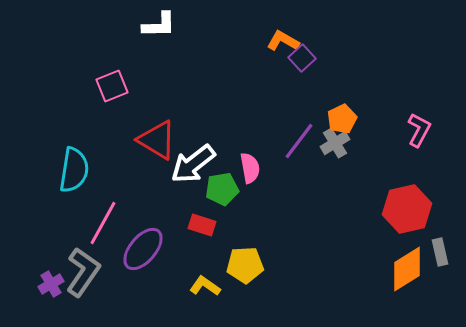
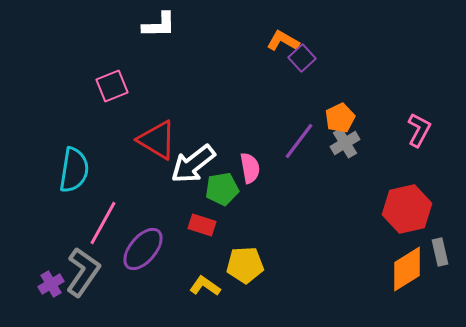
orange pentagon: moved 2 px left, 1 px up
gray cross: moved 10 px right
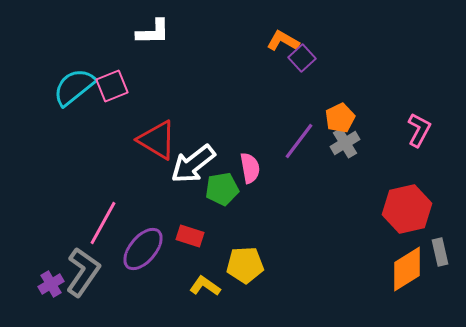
white L-shape: moved 6 px left, 7 px down
cyan semicircle: moved 83 px up; rotated 138 degrees counterclockwise
red rectangle: moved 12 px left, 11 px down
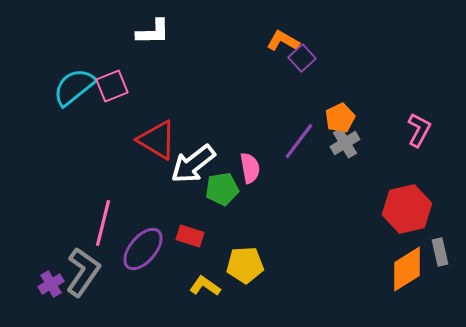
pink line: rotated 15 degrees counterclockwise
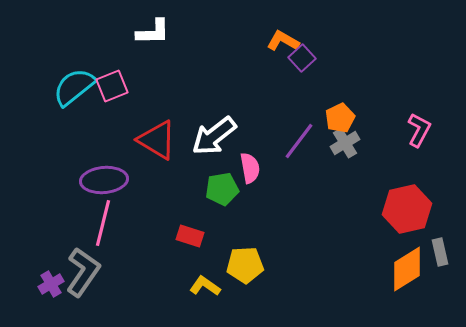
white arrow: moved 21 px right, 28 px up
purple ellipse: moved 39 px left, 69 px up; rotated 45 degrees clockwise
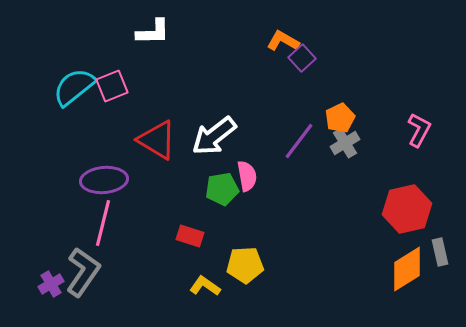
pink semicircle: moved 3 px left, 8 px down
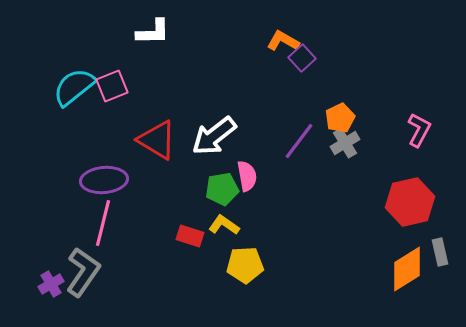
red hexagon: moved 3 px right, 7 px up
yellow L-shape: moved 19 px right, 61 px up
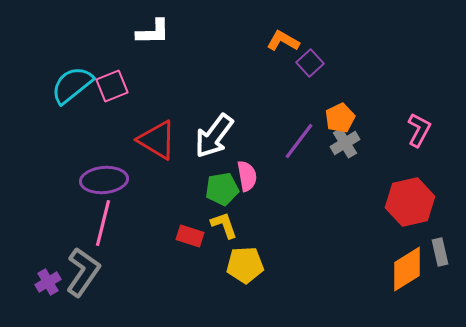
purple square: moved 8 px right, 5 px down
cyan semicircle: moved 2 px left, 2 px up
white arrow: rotated 15 degrees counterclockwise
yellow L-shape: rotated 36 degrees clockwise
purple cross: moved 3 px left, 2 px up
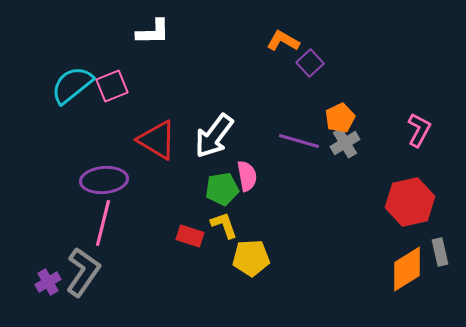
purple line: rotated 69 degrees clockwise
yellow pentagon: moved 6 px right, 7 px up
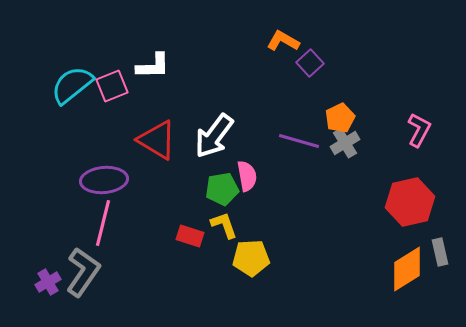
white L-shape: moved 34 px down
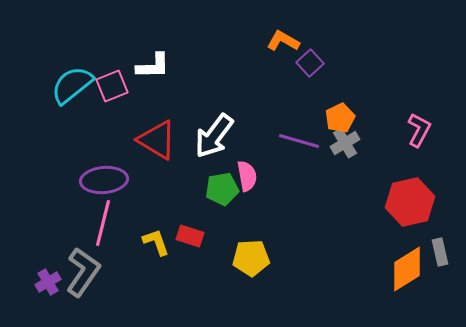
yellow L-shape: moved 68 px left, 17 px down
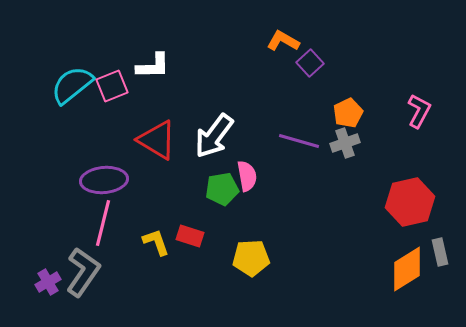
orange pentagon: moved 8 px right, 5 px up
pink L-shape: moved 19 px up
gray cross: rotated 12 degrees clockwise
